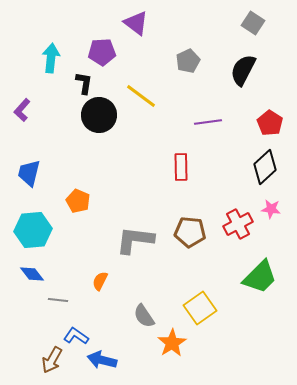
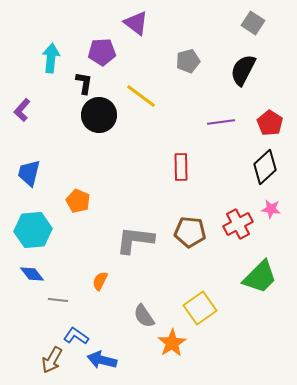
gray pentagon: rotated 10 degrees clockwise
purple line: moved 13 px right
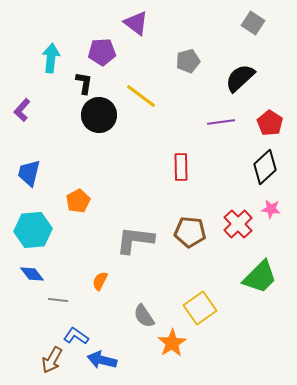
black semicircle: moved 3 px left, 8 px down; rotated 20 degrees clockwise
orange pentagon: rotated 20 degrees clockwise
red cross: rotated 16 degrees counterclockwise
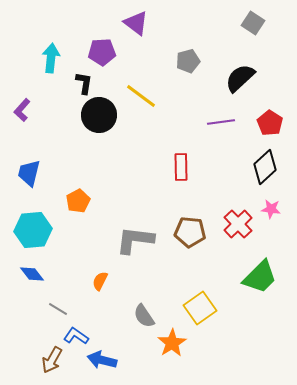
gray line: moved 9 px down; rotated 24 degrees clockwise
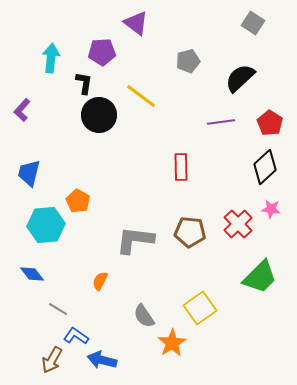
orange pentagon: rotated 15 degrees counterclockwise
cyan hexagon: moved 13 px right, 5 px up
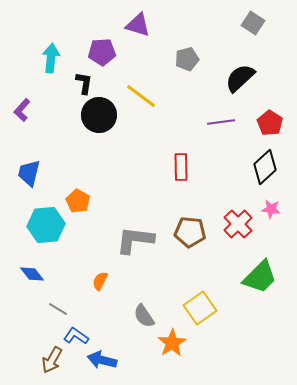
purple triangle: moved 2 px right, 2 px down; rotated 20 degrees counterclockwise
gray pentagon: moved 1 px left, 2 px up
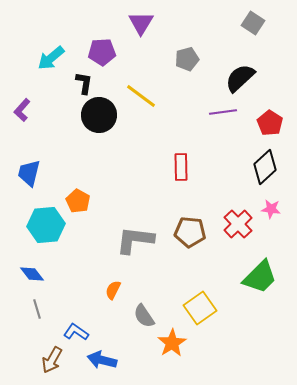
purple triangle: moved 3 px right, 2 px up; rotated 44 degrees clockwise
cyan arrow: rotated 136 degrees counterclockwise
purple line: moved 2 px right, 10 px up
orange semicircle: moved 13 px right, 9 px down
gray line: moved 21 px left; rotated 42 degrees clockwise
blue L-shape: moved 4 px up
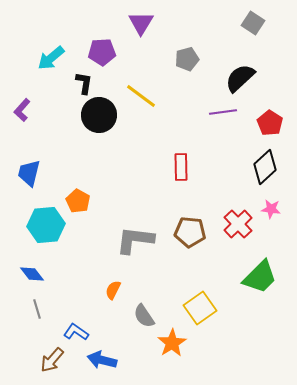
brown arrow: rotated 12 degrees clockwise
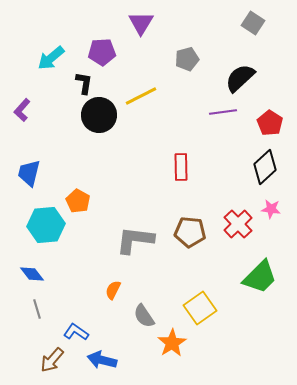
yellow line: rotated 64 degrees counterclockwise
